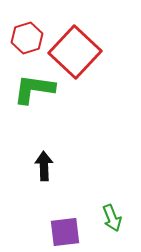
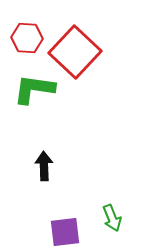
red hexagon: rotated 20 degrees clockwise
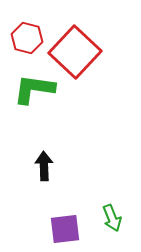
red hexagon: rotated 12 degrees clockwise
purple square: moved 3 px up
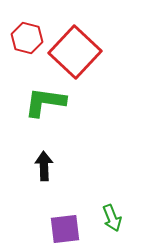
green L-shape: moved 11 px right, 13 px down
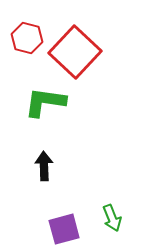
purple square: moved 1 px left; rotated 8 degrees counterclockwise
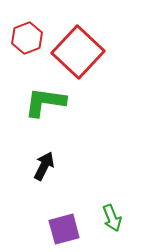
red hexagon: rotated 24 degrees clockwise
red square: moved 3 px right
black arrow: rotated 28 degrees clockwise
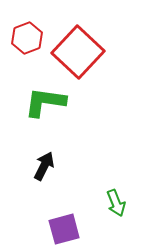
green arrow: moved 4 px right, 15 px up
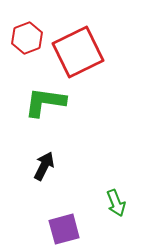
red square: rotated 21 degrees clockwise
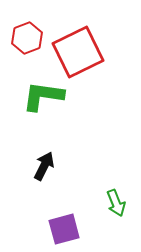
green L-shape: moved 2 px left, 6 px up
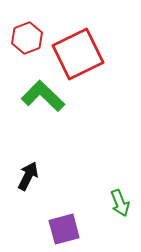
red square: moved 2 px down
green L-shape: rotated 36 degrees clockwise
black arrow: moved 16 px left, 10 px down
green arrow: moved 4 px right
